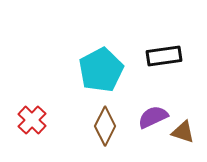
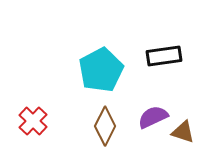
red cross: moved 1 px right, 1 px down
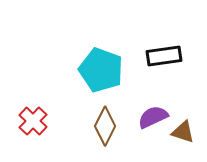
cyan pentagon: rotated 24 degrees counterclockwise
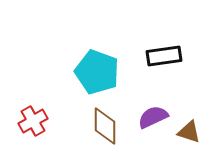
cyan pentagon: moved 4 px left, 2 px down
red cross: rotated 16 degrees clockwise
brown diamond: rotated 27 degrees counterclockwise
brown triangle: moved 6 px right
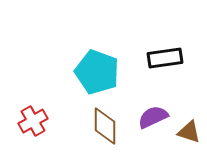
black rectangle: moved 1 px right, 2 px down
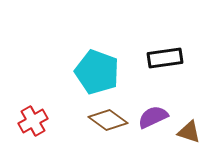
brown diamond: moved 3 px right, 6 px up; rotated 54 degrees counterclockwise
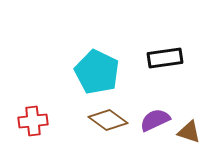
cyan pentagon: rotated 6 degrees clockwise
purple semicircle: moved 2 px right, 3 px down
red cross: rotated 24 degrees clockwise
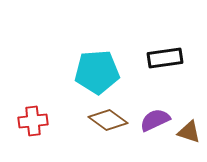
cyan pentagon: rotated 30 degrees counterclockwise
